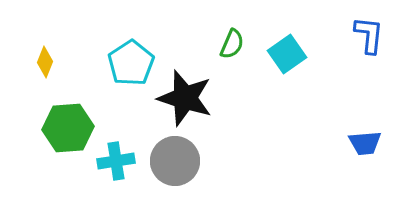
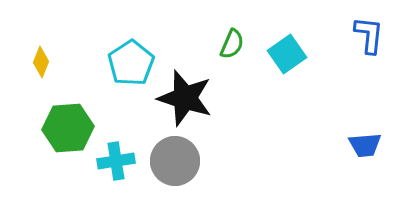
yellow diamond: moved 4 px left
blue trapezoid: moved 2 px down
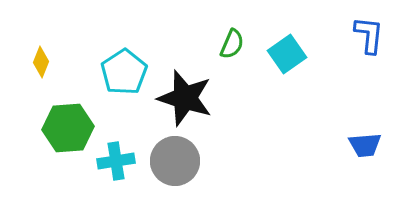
cyan pentagon: moved 7 px left, 9 px down
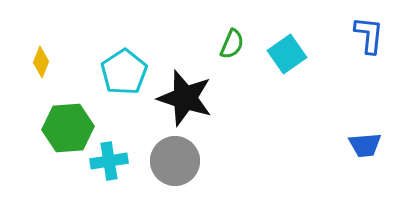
cyan cross: moved 7 px left
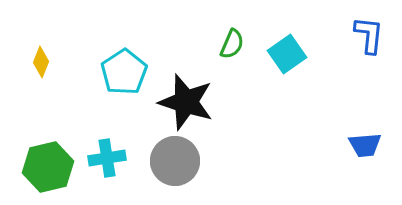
black star: moved 1 px right, 4 px down
green hexagon: moved 20 px left, 39 px down; rotated 9 degrees counterclockwise
cyan cross: moved 2 px left, 3 px up
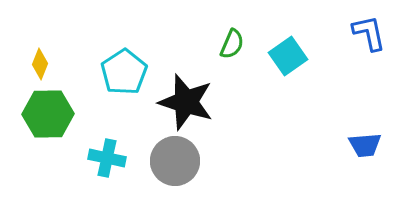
blue L-shape: moved 2 px up; rotated 18 degrees counterclockwise
cyan square: moved 1 px right, 2 px down
yellow diamond: moved 1 px left, 2 px down
cyan cross: rotated 21 degrees clockwise
green hexagon: moved 53 px up; rotated 12 degrees clockwise
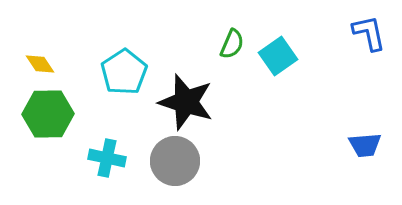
cyan square: moved 10 px left
yellow diamond: rotated 56 degrees counterclockwise
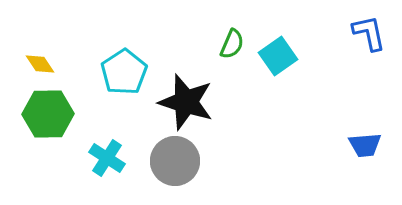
cyan cross: rotated 21 degrees clockwise
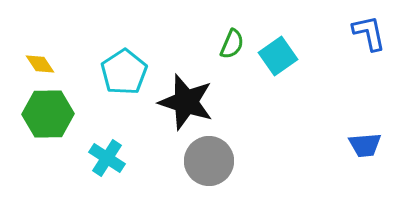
gray circle: moved 34 px right
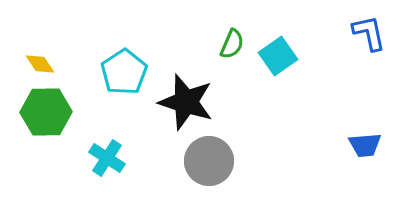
green hexagon: moved 2 px left, 2 px up
